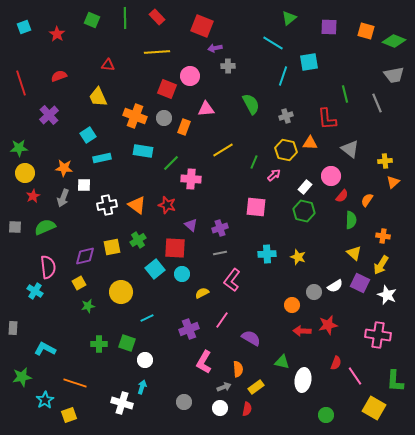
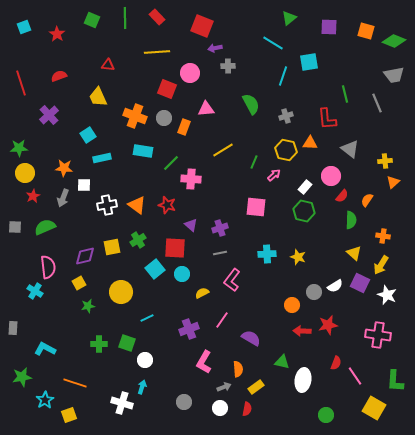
pink circle at (190, 76): moved 3 px up
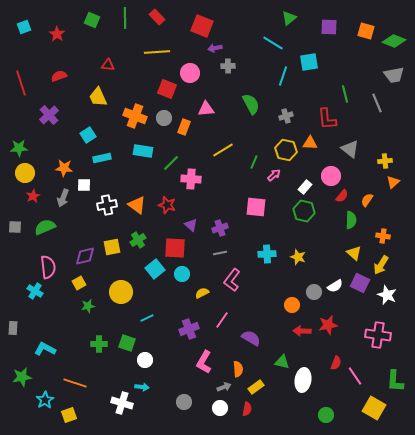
cyan arrow at (142, 387): rotated 80 degrees clockwise
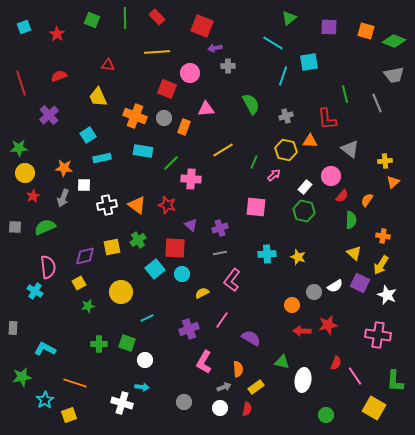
orange triangle at (310, 143): moved 2 px up
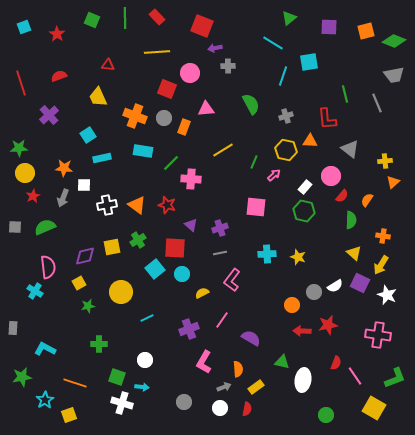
orange square at (366, 31): rotated 30 degrees counterclockwise
green square at (127, 343): moved 10 px left, 34 px down
green L-shape at (395, 381): moved 3 px up; rotated 115 degrees counterclockwise
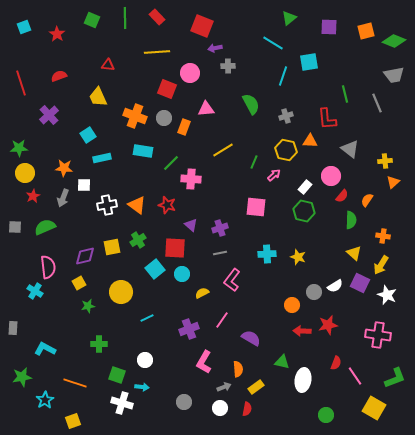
green square at (117, 377): moved 2 px up
yellow square at (69, 415): moved 4 px right, 6 px down
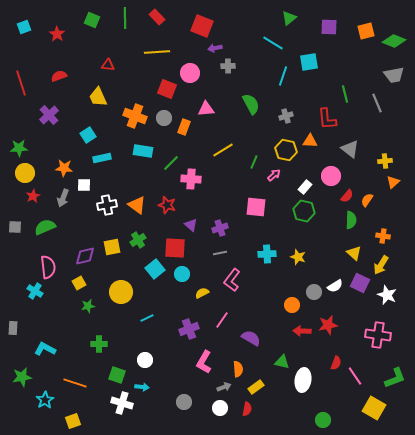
red semicircle at (342, 196): moved 5 px right
green circle at (326, 415): moved 3 px left, 5 px down
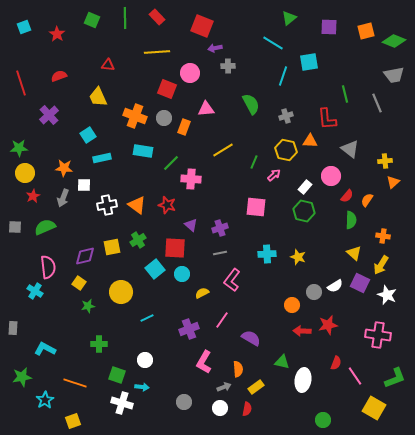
yellow square at (79, 283): rotated 24 degrees counterclockwise
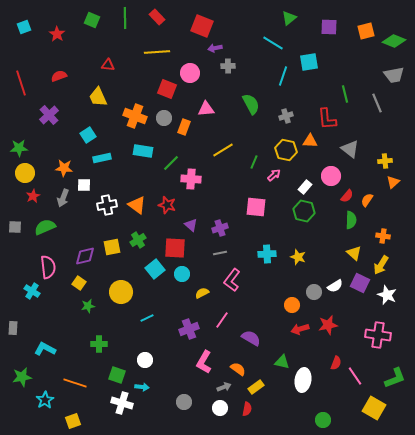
cyan cross at (35, 291): moved 3 px left
red arrow at (302, 331): moved 2 px left, 2 px up; rotated 18 degrees counterclockwise
orange semicircle at (238, 369): rotated 49 degrees counterclockwise
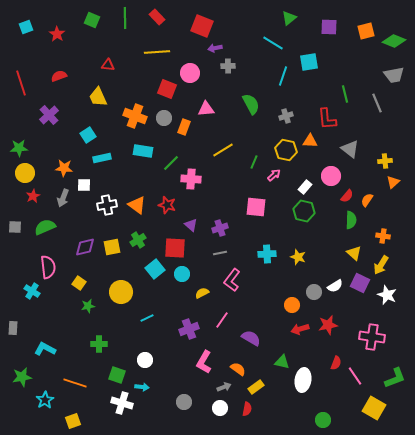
cyan square at (24, 27): moved 2 px right
purple diamond at (85, 256): moved 9 px up
pink cross at (378, 335): moved 6 px left, 2 px down
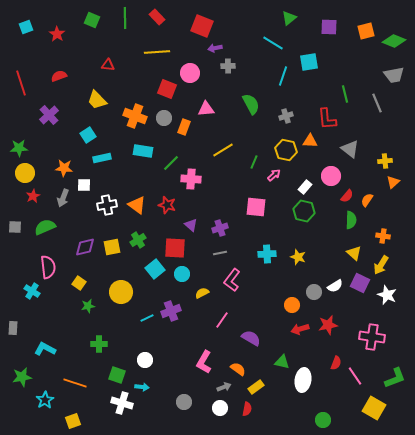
yellow trapezoid at (98, 97): moved 1 px left, 3 px down; rotated 20 degrees counterclockwise
purple cross at (189, 329): moved 18 px left, 18 px up
